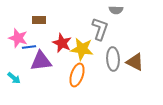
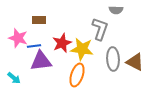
red star: rotated 24 degrees clockwise
blue line: moved 5 px right, 1 px up
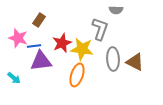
brown rectangle: rotated 56 degrees counterclockwise
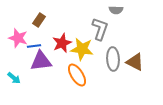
orange ellipse: rotated 50 degrees counterclockwise
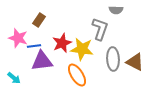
purple triangle: moved 1 px right
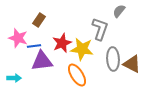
gray semicircle: moved 3 px right, 1 px down; rotated 128 degrees clockwise
brown triangle: moved 3 px left, 2 px down
cyan arrow: rotated 40 degrees counterclockwise
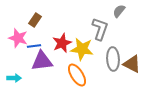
brown rectangle: moved 4 px left
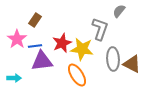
pink star: moved 1 px left, 1 px down; rotated 18 degrees clockwise
blue line: moved 1 px right
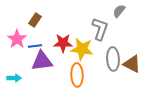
red star: moved 1 px right; rotated 24 degrees clockwise
orange ellipse: rotated 30 degrees clockwise
